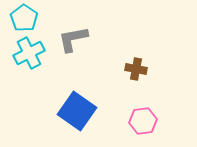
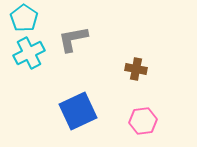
blue square: moved 1 px right; rotated 30 degrees clockwise
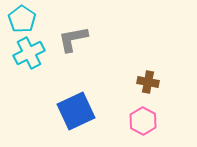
cyan pentagon: moved 2 px left, 1 px down
brown cross: moved 12 px right, 13 px down
blue square: moved 2 px left
pink hexagon: rotated 24 degrees counterclockwise
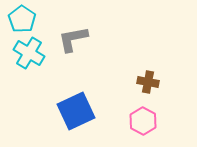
cyan cross: rotated 32 degrees counterclockwise
